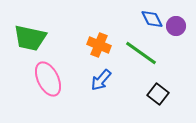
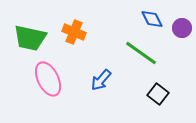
purple circle: moved 6 px right, 2 px down
orange cross: moved 25 px left, 13 px up
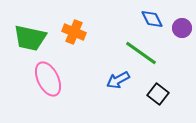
blue arrow: moved 17 px right; rotated 20 degrees clockwise
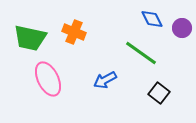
blue arrow: moved 13 px left
black square: moved 1 px right, 1 px up
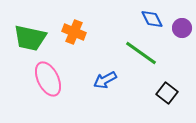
black square: moved 8 px right
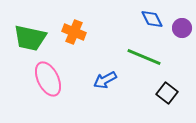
green line: moved 3 px right, 4 px down; rotated 12 degrees counterclockwise
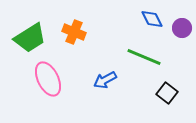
green trapezoid: rotated 44 degrees counterclockwise
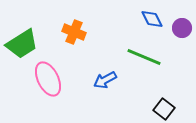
green trapezoid: moved 8 px left, 6 px down
black square: moved 3 px left, 16 px down
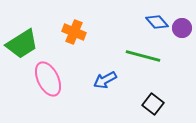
blue diamond: moved 5 px right, 3 px down; rotated 15 degrees counterclockwise
green line: moved 1 px left, 1 px up; rotated 8 degrees counterclockwise
black square: moved 11 px left, 5 px up
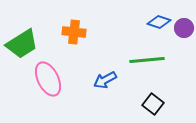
blue diamond: moved 2 px right; rotated 30 degrees counterclockwise
purple circle: moved 2 px right
orange cross: rotated 15 degrees counterclockwise
green line: moved 4 px right, 4 px down; rotated 20 degrees counterclockwise
